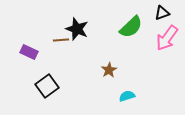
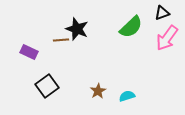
brown star: moved 11 px left, 21 px down
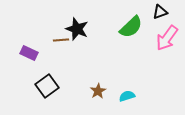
black triangle: moved 2 px left, 1 px up
purple rectangle: moved 1 px down
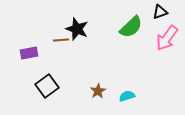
purple rectangle: rotated 36 degrees counterclockwise
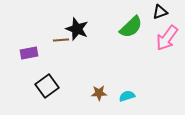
brown star: moved 1 px right, 2 px down; rotated 28 degrees clockwise
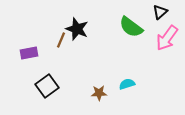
black triangle: rotated 21 degrees counterclockwise
green semicircle: rotated 80 degrees clockwise
brown line: rotated 63 degrees counterclockwise
cyan semicircle: moved 12 px up
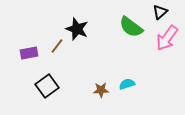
brown line: moved 4 px left, 6 px down; rotated 14 degrees clockwise
brown star: moved 2 px right, 3 px up
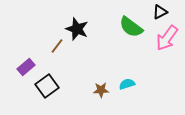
black triangle: rotated 14 degrees clockwise
purple rectangle: moved 3 px left, 14 px down; rotated 30 degrees counterclockwise
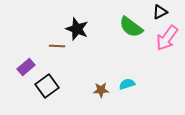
brown line: rotated 56 degrees clockwise
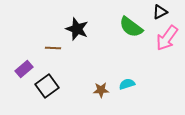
brown line: moved 4 px left, 2 px down
purple rectangle: moved 2 px left, 2 px down
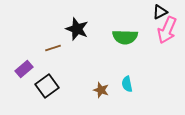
green semicircle: moved 6 px left, 10 px down; rotated 35 degrees counterclockwise
pink arrow: moved 8 px up; rotated 12 degrees counterclockwise
brown line: rotated 21 degrees counterclockwise
cyan semicircle: rotated 84 degrees counterclockwise
brown star: rotated 21 degrees clockwise
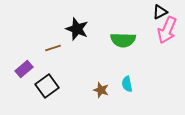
green semicircle: moved 2 px left, 3 px down
